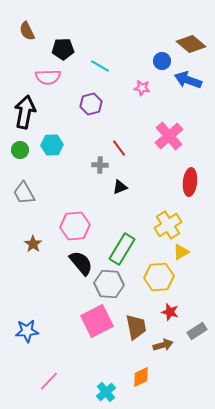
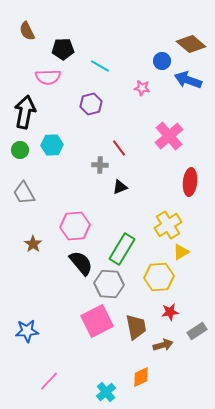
red star: rotated 24 degrees counterclockwise
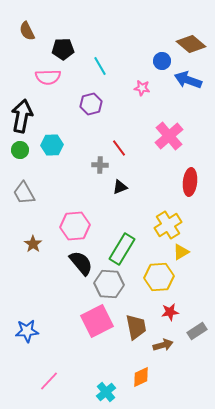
cyan line: rotated 30 degrees clockwise
black arrow: moved 3 px left, 4 px down
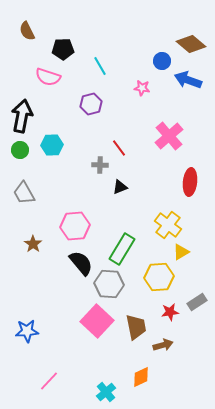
pink semicircle: rotated 20 degrees clockwise
yellow cross: rotated 20 degrees counterclockwise
pink square: rotated 20 degrees counterclockwise
gray rectangle: moved 29 px up
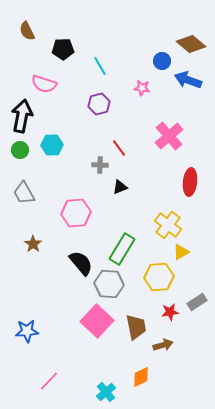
pink semicircle: moved 4 px left, 7 px down
purple hexagon: moved 8 px right
pink hexagon: moved 1 px right, 13 px up
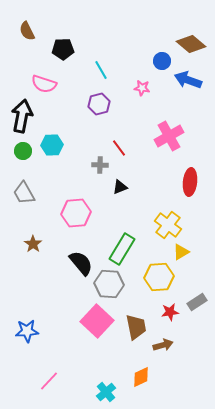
cyan line: moved 1 px right, 4 px down
pink cross: rotated 12 degrees clockwise
green circle: moved 3 px right, 1 px down
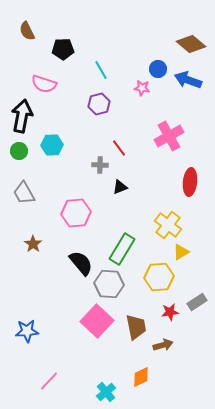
blue circle: moved 4 px left, 8 px down
green circle: moved 4 px left
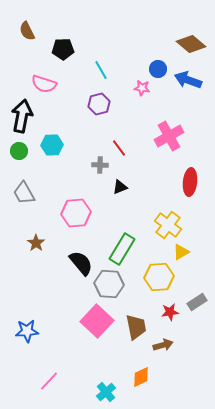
brown star: moved 3 px right, 1 px up
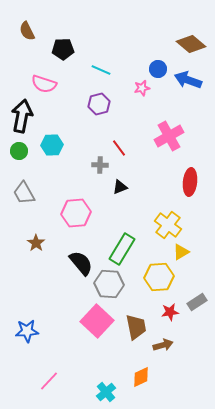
cyan line: rotated 36 degrees counterclockwise
pink star: rotated 21 degrees counterclockwise
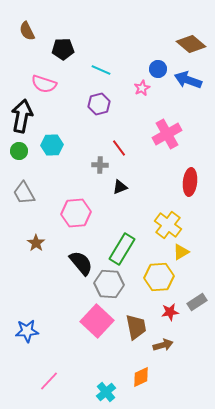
pink star: rotated 14 degrees counterclockwise
pink cross: moved 2 px left, 2 px up
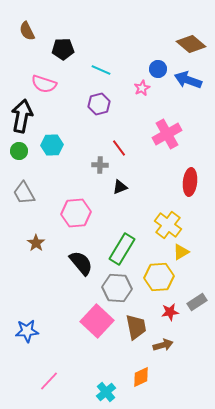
gray hexagon: moved 8 px right, 4 px down
